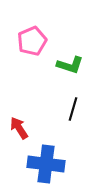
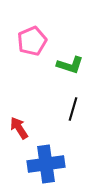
blue cross: rotated 15 degrees counterclockwise
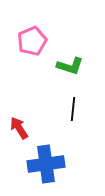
green L-shape: moved 1 px down
black line: rotated 10 degrees counterclockwise
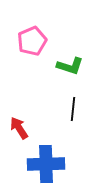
blue cross: rotated 6 degrees clockwise
